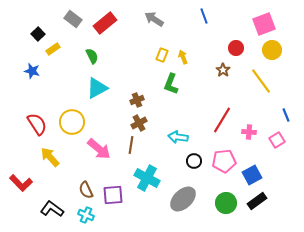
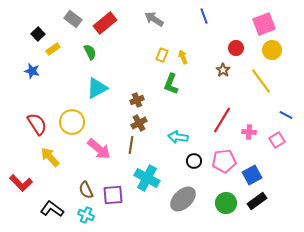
green semicircle at (92, 56): moved 2 px left, 4 px up
blue line at (286, 115): rotated 40 degrees counterclockwise
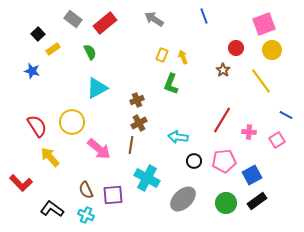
red semicircle at (37, 124): moved 2 px down
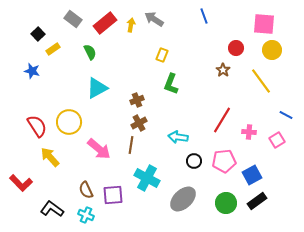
pink square at (264, 24): rotated 25 degrees clockwise
yellow arrow at (183, 57): moved 52 px left, 32 px up; rotated 32 degrees clockwise
yellow circle at (72, 122): moved 3 px left
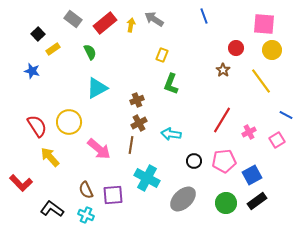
pink cross at (249, 132): rotated 32 degrees counterclockwise
cyan arrow at (178, 137): moved 7 px left, 3 px up
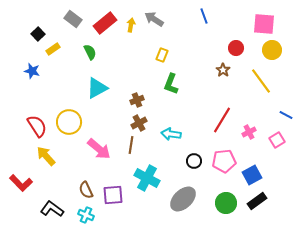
yellow arrow at (50, 157): moved 4 px left, 1 px up
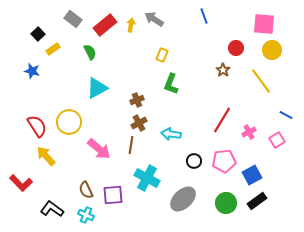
red rectangle at (105, 23): moved 2 px down
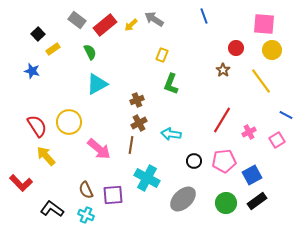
gray rectangle at (73, 19): moved 4 px right, 1 px down
yellow arrow at (131, 25): rotated 144 degrees counterclockwise
cyan triangle at (97, 88): moved 4 px up
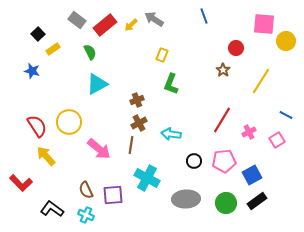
yellow circle at (272, 50): moved 14 px right, 9 px up
yellow line at (261, 81): rotated 68 degrees clockwise
gray ellipse at (183, 199): moved 3 px right; rotated 40 degrees clockwise
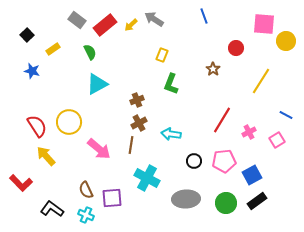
black square at (38, 34): moved 11 px left, 1 px down
brown star at (223, 70): moved 10 px left, 1 px up
purple square at (113, 195): moved 1 px left, 3 px down
